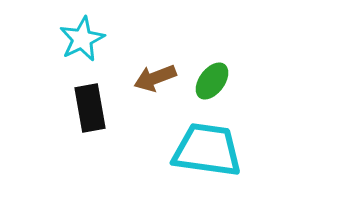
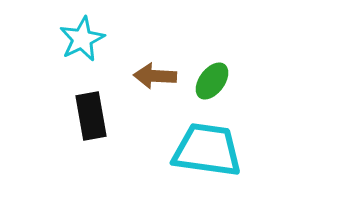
brown arrow: moved 2 px up; rotated 24 degrees clockwise
black rectangle: moved 1 px right, 8 px down
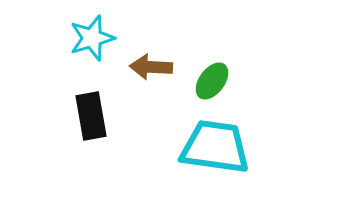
cyan star: moved 10 px right, 1 px up; rotated 9 degrees clockwise
brown arrow: moved 4 px left, 9 px up
cyan trapezoid: moved 8 px right, 3 px up
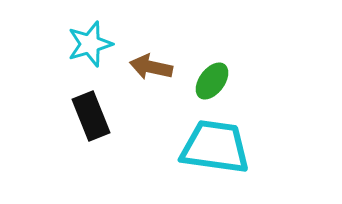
cyan star: moved 2 px left, 6 px down
brown arrow: rotated 9 degrees clockwise
black rectangle: rotated 12 degrees counterclockwise
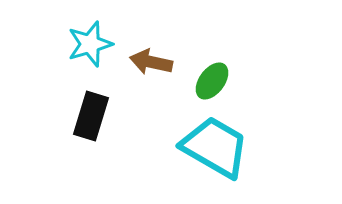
brown arrow: moved 5 px up
black rectangle: rotated 39 degrees clockwise
cyan trapezoid: rotated 22 degrees clockwise
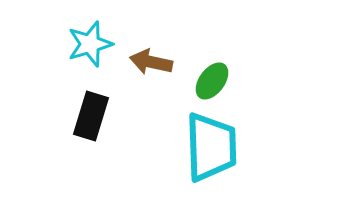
cyan trapezoid: moved 4 px left; rotated 58 degrees clockwise
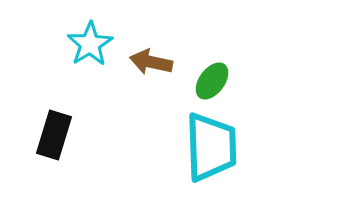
cyan star: rotated 15 degrees counterclockwise
black rectangle: moved 37 px left, 19 px down
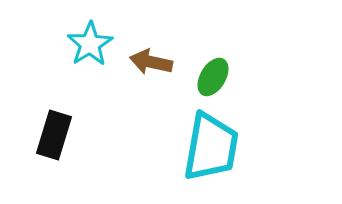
green ellipse: moved 1 px right, 4 px up; rotated 6 degrees counterclockwise
cyan trapezoid: rotated 12 degrees clockwise
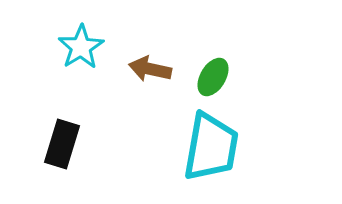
cyan star: moved 9 px left, 3 px down
brown arrow: moved 1 px left, 7 px down
black rectangle: moved 8 px right, 9 px down
